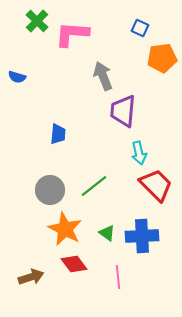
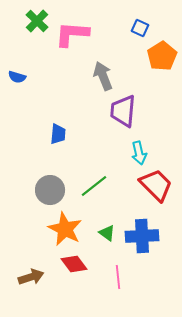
orange pentagon: moved 2 px up; rotated 24 degrees counterclockwise
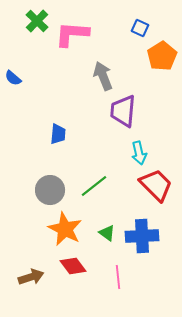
blue semicircle: moved 4 px left, 1 px down; rotated 24 degrees clockwise
red diamond: moved 1 px left, 2 px down
